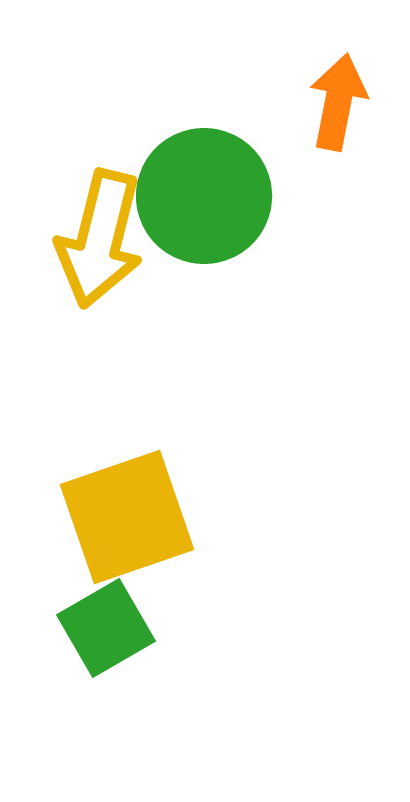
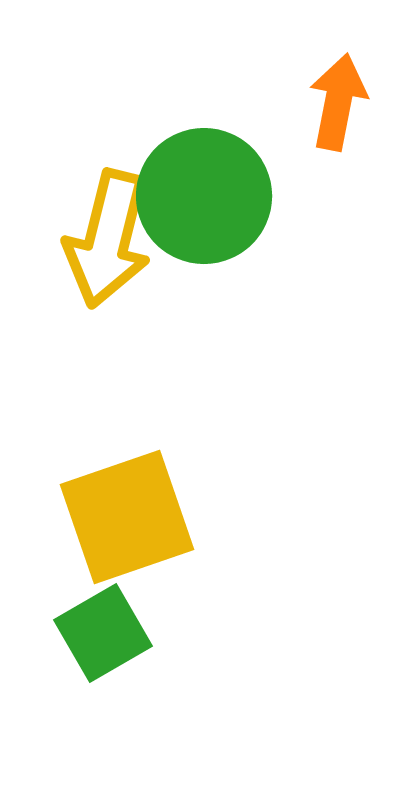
yellow arrow: moved 8 px right
green square: moved 3 px left, 5 px down
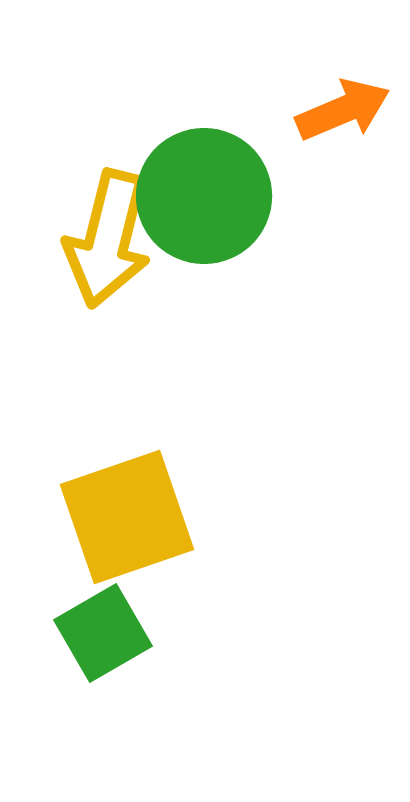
orange arrow: moved 5 px right, 8 px down; rotated 56 degrees clockwise
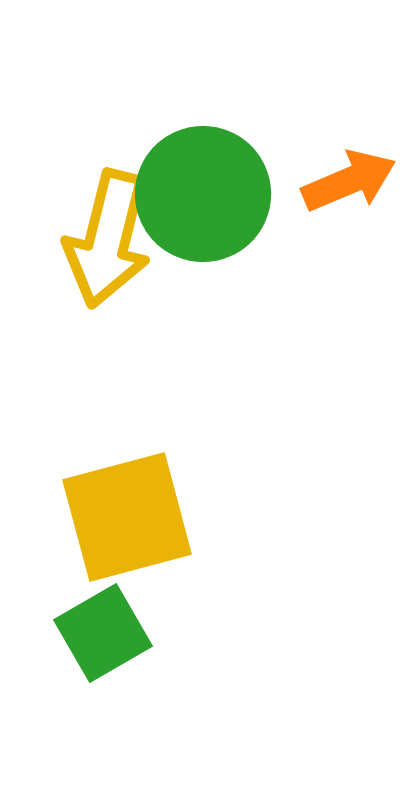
orange arrow: moved 6 px right, 71 px down
green circle: moved 1 px left, 2 px up
yellow square: rotated 4 degrees clockwise
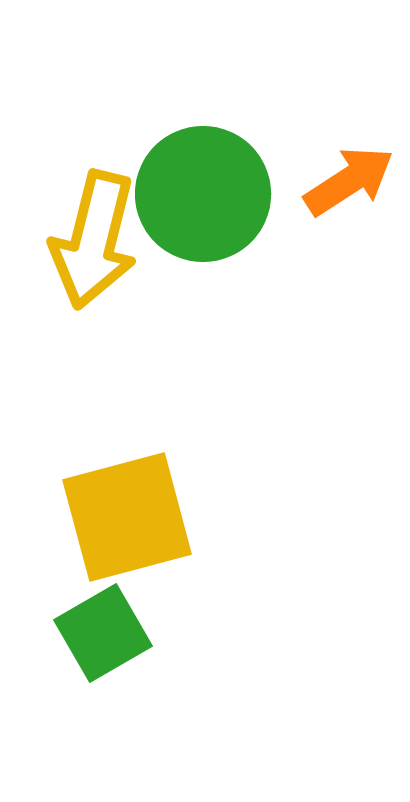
orange arrow: rotated 10 degrees counterclockwise
yellow arrow: moved 14 px left, 1 px down
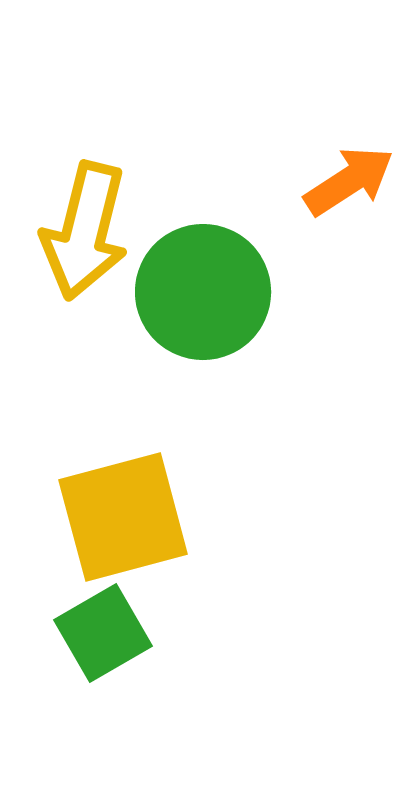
green circle: moved 98 px down
yellow arrow: moved 9 px left, 9 px up
yellow square: moved 4 px left
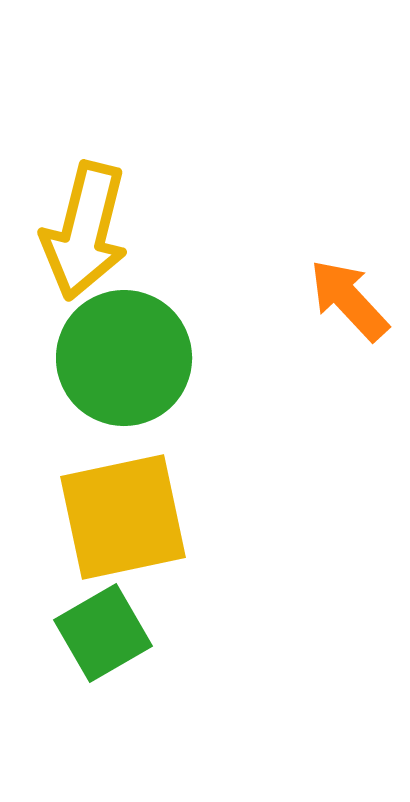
orange arrow: moved 119 px down; rotated 100 degrees counterclockwise
green circle: moved 79 px left, 66 px down
yellow square: rotated 3 degrees clockwise
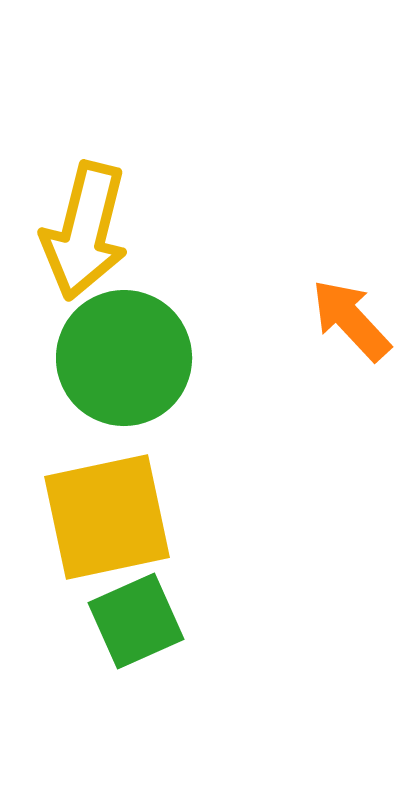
orange arrow: moved 2 px right, 20 px down
yellow square: moved 16 px left
green square: moved 33 px right, 12 px up; rotated 6 degrees clockwise
